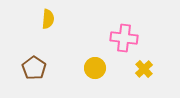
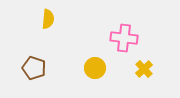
brown pentagon: rotated 15 degrees counterclockwise
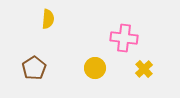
brown pentagon: rotated 20 degrees clockwise
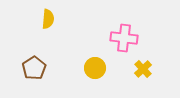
yellow cross: moved 1 px left
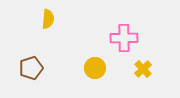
pink cross: rotated 8 degrees counterclockwise
brown pentagon: moved 3 px left; rotated 15 degrees clockwise
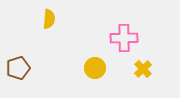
yellow semicircle: moved 1 px right
brown pentagon: moved 13 px left
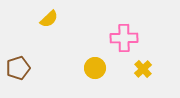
yellow semicircle: rotated 42 degrees clockwise
